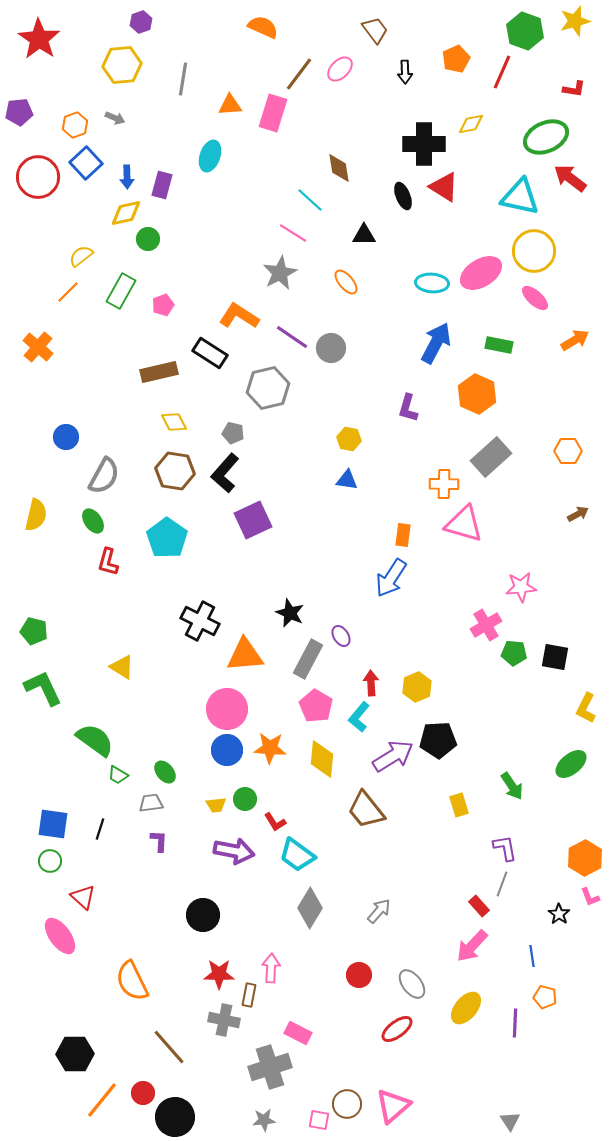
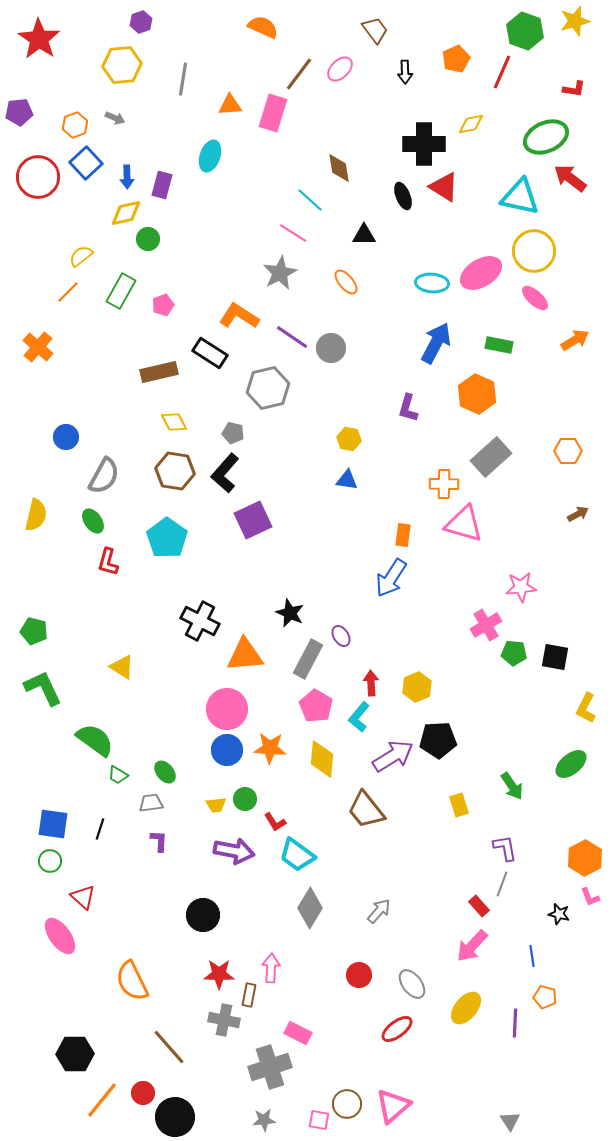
black star at (559, 914): rotated 20 degrees counterclockwise
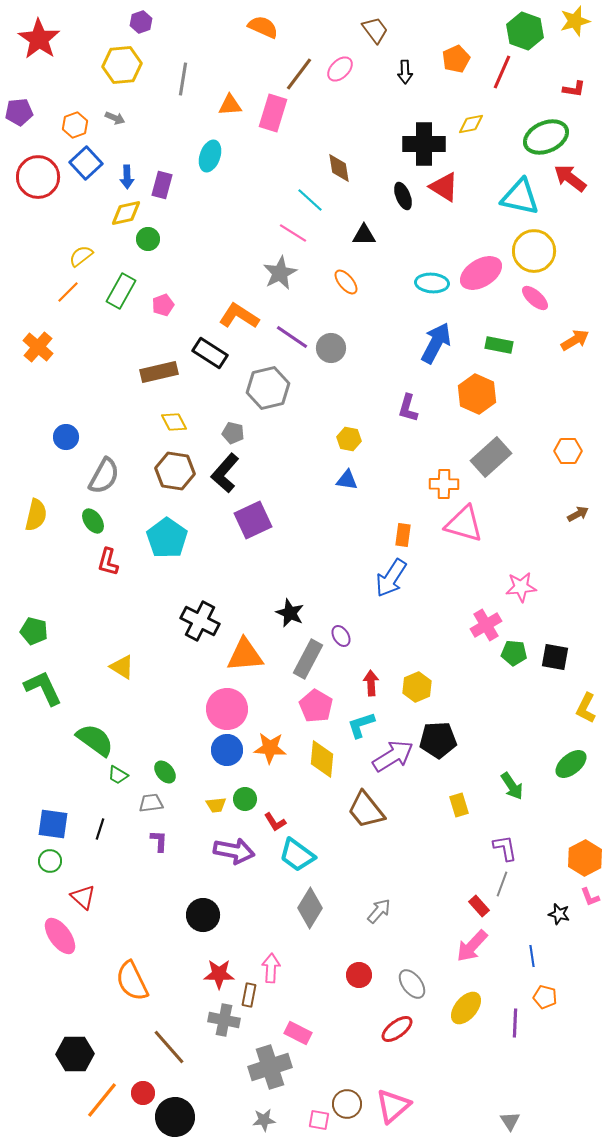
cyan L-shape at (359, 717): moved 2 px right, 8 px down; rotated 32 degrees clockwise
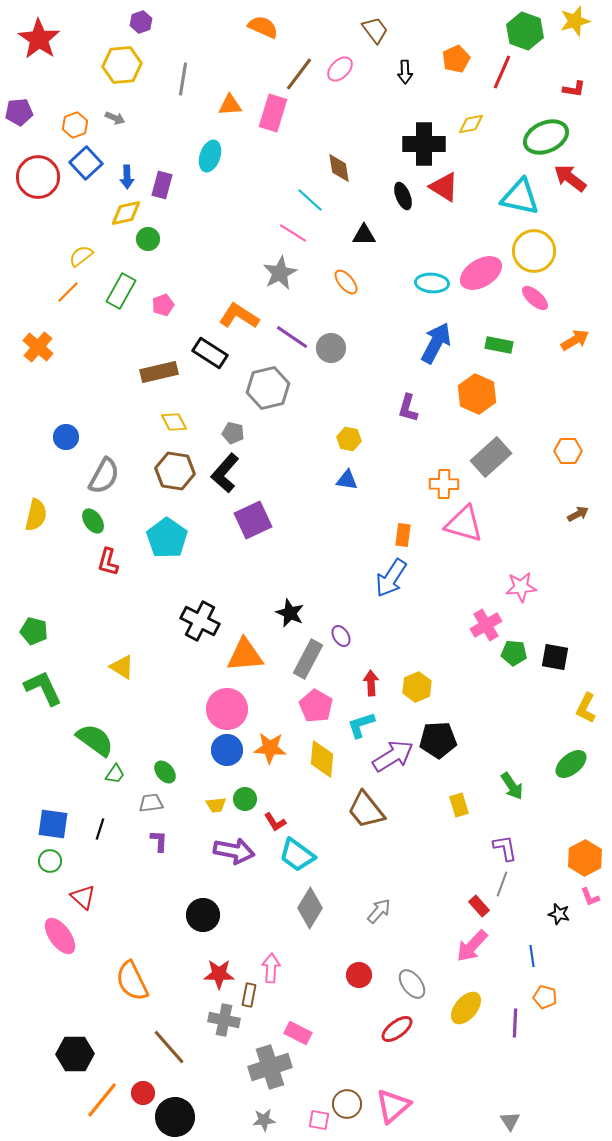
green trapezoid at (118, 775): moved 3 px left, 1 px up; rotated 85 degrees counterclockwise
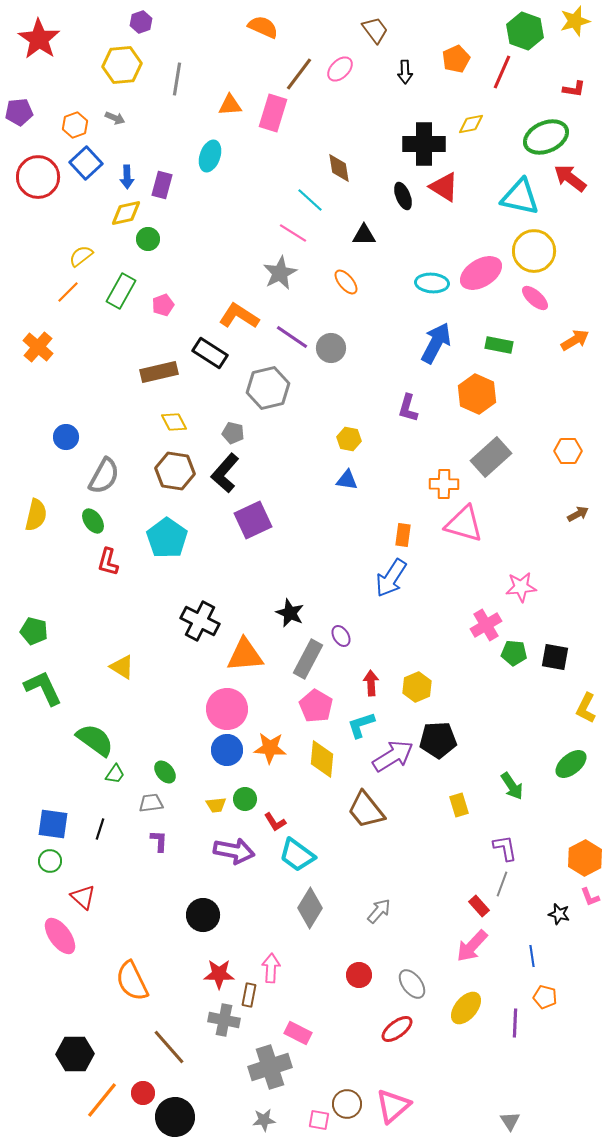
gray line at (183, 79): moved 6 px left
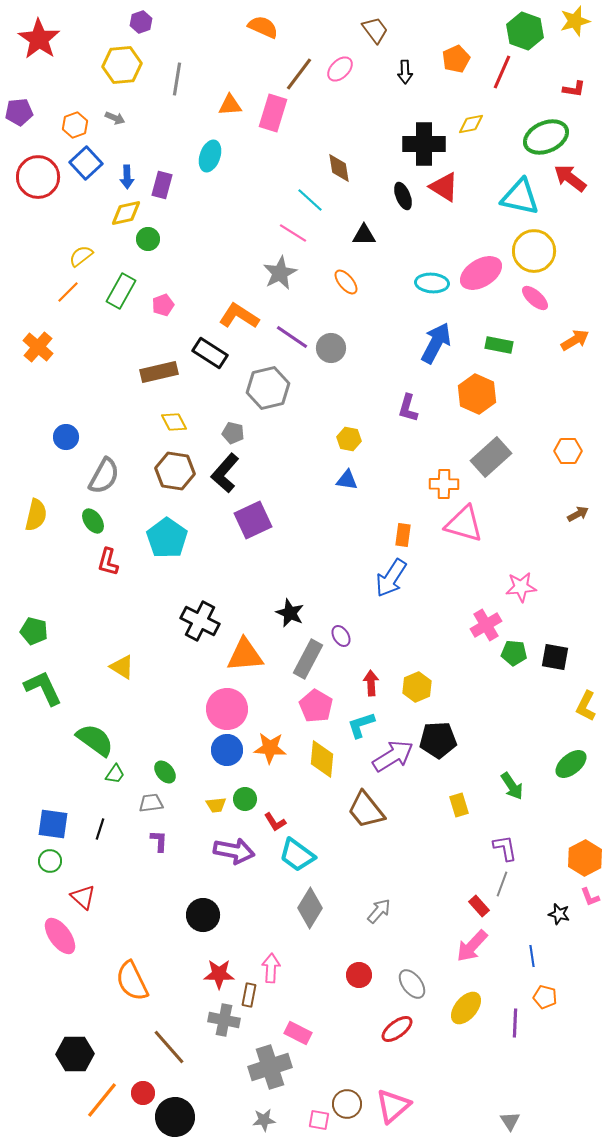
yellow L-shape at (586, 708): moved 2 px up
